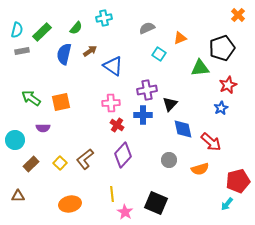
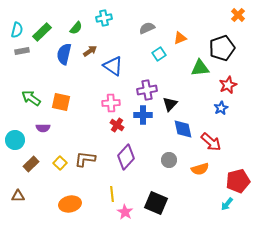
cyan square: rotated 24 degrees clockwise
orange square: rotated 24 degrees clockwise
purple diamond: moved 3 px right, 2 px down
brown L-shape: rotated 45 degrees clockwise
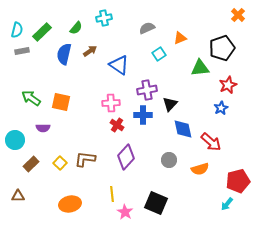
blue triangle: moved 6 px right, 1 px up
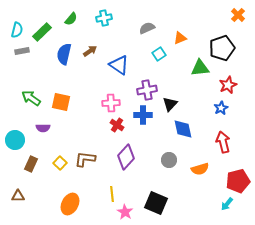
green semicircle: moved 5 px left, 9 px up
red arrow: moved 12 px right; rotated 145 degrees counterclockwise
brown rectangle: rotated 21 degrees counterclockwise
orange ellipse: rotated 50 degrees counterclockwise
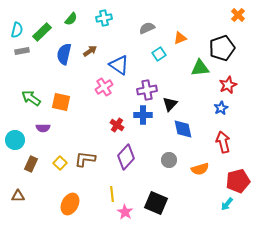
pink cross: moved 7 px left, 16 px up; rotated 30 degrees counterclockwise
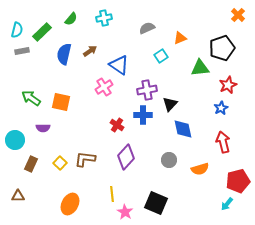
cyan square: moved 2 px right, 2 px down
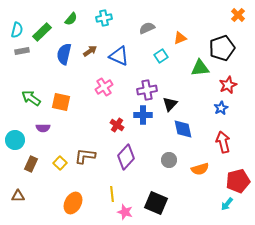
blue triangle: moved 9 px up; rotated 10 degrees counterclockwise
brown L-shape: moved 3 px up
orange ellipse: moved 3 px right, 1 px up
pink star: rotated 14 degrees counterclockwise
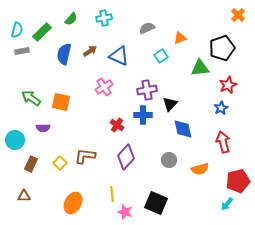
brown triangle: moved 6 px right
